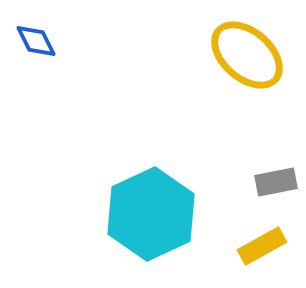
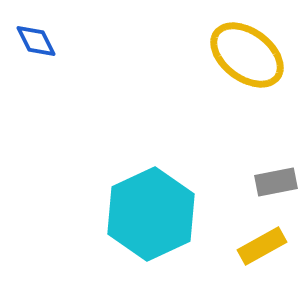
yellow ellipse: rotated 4 degrees counterclockwise
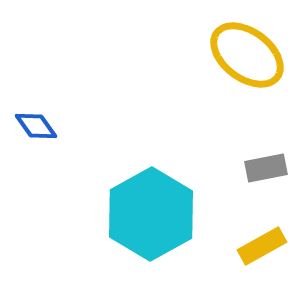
blue diamond: moved 85 px down; rotated 9 degrees counterclockwise
gray rectangle: moved 10 px left, 14 px up
cyan hexagon: rotated 4 degrees counterclockwise
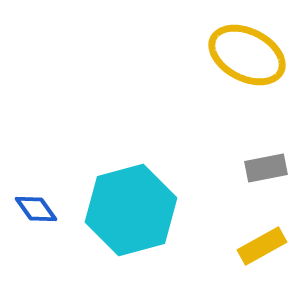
yellow ellipse: rotated 10 degrees counterclockwise
blue diamond: moved 83 px down
cyan hexagon: moved 20 px left, 4 px up; rotated 14 degrees clockwise
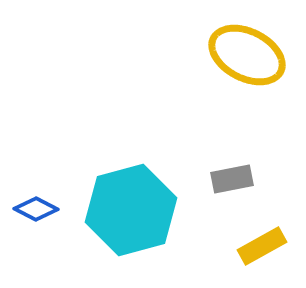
gray rectangle: moved 34 px left, 11 px down
blue diamond: rotated 27 degrees counterclockwise
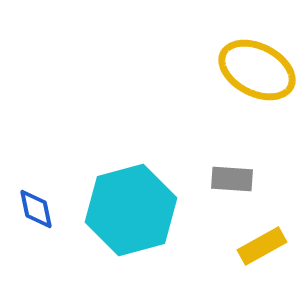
yellow ellipse: moved 10 px right, 15 px down
gray rectangle: rotated 15 degrees clockwise
blue diamond: rotated 51 degrees clockwise
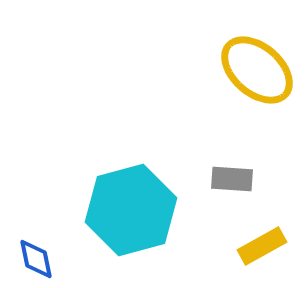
yellow ellipse: rotated 14 degrees clockwise
blue diamond: moved 50 px down
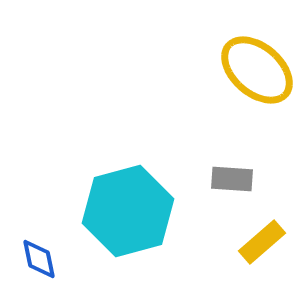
cyan hexagon: moved 3 px left, 1 px down
yellow rectangle: moved 4 px up; rotated 12 degrees counterclockwise
blue diamond: moved 3 px right
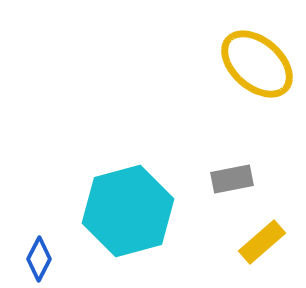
yellow ellipse: moved 6 px up
gray rectangle: rotated 15 degrees counterclockwise
blue diamond: rotated 39 degrees clockwise
